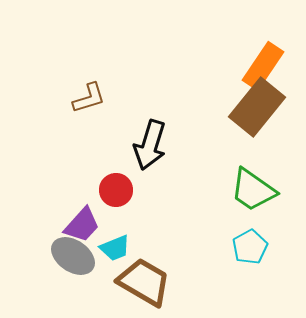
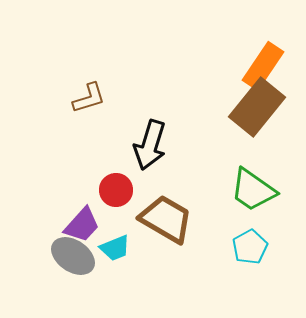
brown trapezoid: moved 22 px right, 63 px up
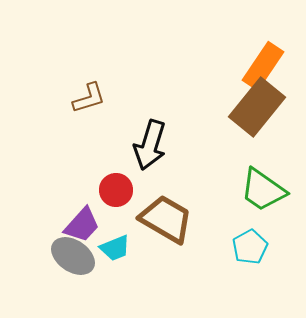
green trapezoid: moved 10 px right
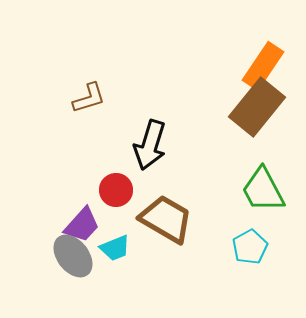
green trapezoid: rotated 27 degrees clockwise
gray ellipse: rotated 18 degrees clockwise
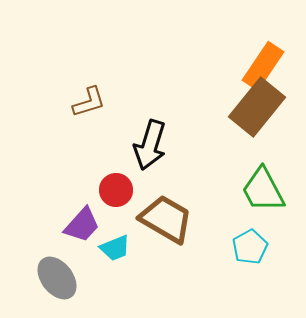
brown L-shape: moved 4 px down
gray ellipse: moved 16 px left, 22 px down
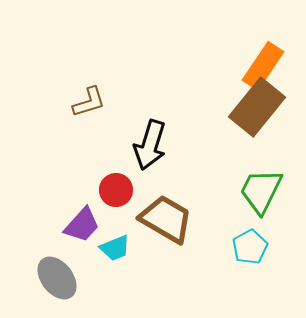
green trapezoid: moved 2 px left, 1 px down; rotated 54 degrees clockwise
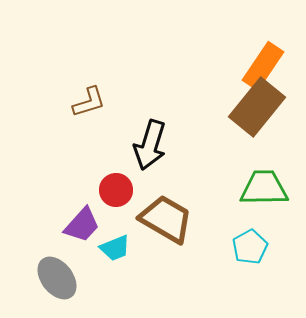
green trapezoid: moved 3 px right, 3 px up; rotated 63 degrees clockwise
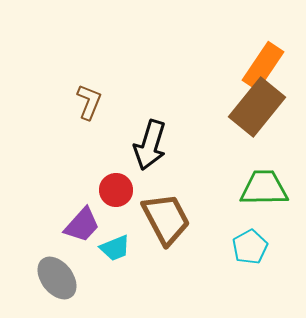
brown L-shape: rotated 51 degrees counterclockwise
brown trapezoid: rotated 32 degrees clockwise
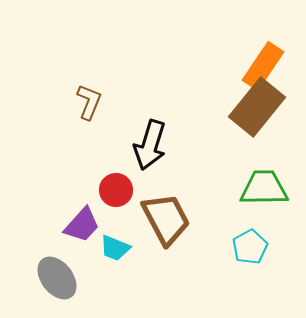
cyan trapezoid: rotated 44 degrees clockwise
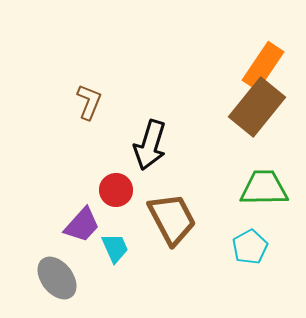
brown trapezoid: moved 6 px right
cyan trapezoid: rotated 136 degrees counterclockwise
